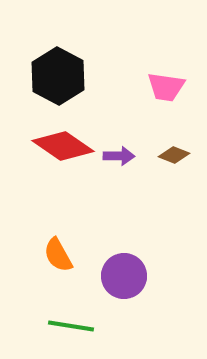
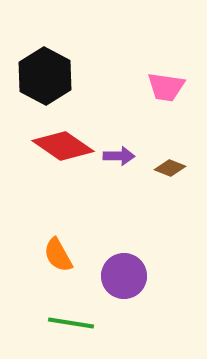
black hexagon: moved 13 px left
brown diamond: moved 4 px left, 13 px down
green line: moved 3 px up
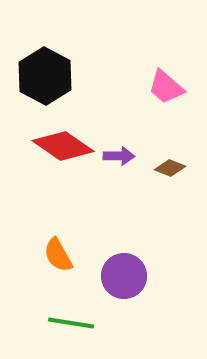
pink trapezoid: rotated 33 degrees clockwise
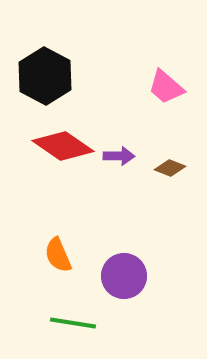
orange semicircle: rotated 6 degrees clockwise
green line: moved 2 px right
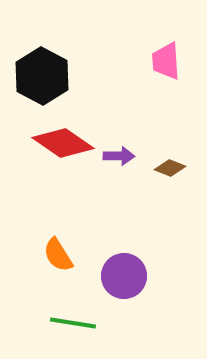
black hexagon: moved 3 px left
pink trapezoid: moved 26 px up; rotated 45 degrees clockwise
red diamond: moved 3 px up
orange semicircle: rotated 9 degrees counterclockwise
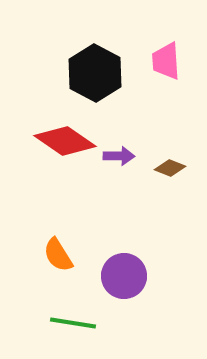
black hexagon: moved 53 px right, 3 px up
red diamond: moved 2 px right, 2 px up
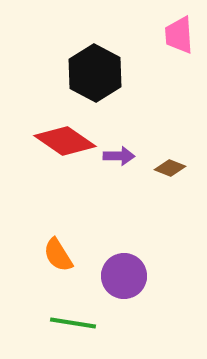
pink trapezoid: moved 13 px right, 26 px up
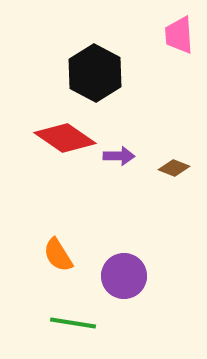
red diamond: moved 3 px up
brown diamond: moved 4 px right
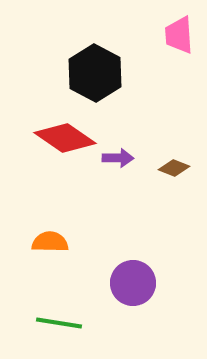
purple arrow: moved 1 px left, 2 px down
orange semicircle: moved 8 px left, 13 px up; rotated 123 degrees clockwise
purple circle: moved 9 px right, 7 px down
green line: moved 14 px left
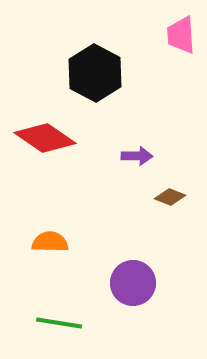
pink trapezoid: moved 2 px right
red diamond: moved 20 px left
purple arrow: moved 19 px right, 2 px up
brown diamond: moved 4 px left, 29 px down
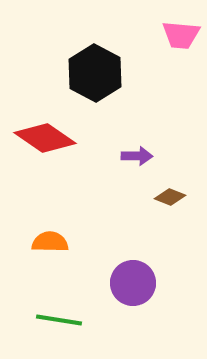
pink trapezoid: rotated 81 degrees counterclockwise
green line: moved 3 px up
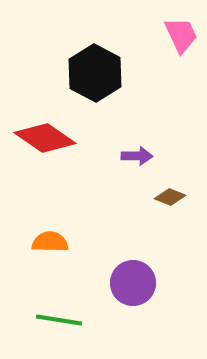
pink trapezoid: rotated 120 degrees counterclockwise
